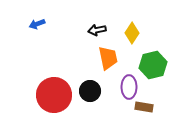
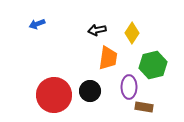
orange trapezoid: rotated 20 degrees clockwise
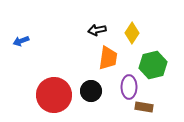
blue arrow: moved 16 px left, 17 px down
black circle: moved 1 px right
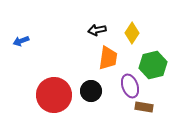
purple ellipse: moved 1 px right, 1 px up; rotated 20 degrees counterclockwise
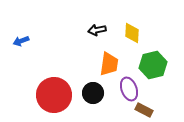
yellow diamond: rotated 30 degrees counterclockwise
orange trapezoid: moved 1 px right, 6 px down
purple ellipse: moved 1 px left, 3 px down
black circle: moved 2 px right, 2 px down
brown rectangle: moved 3 px down; rotated 18 degrees clockwise
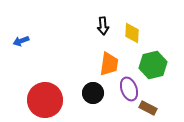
black arrow: moved 6 px right, 4 px up; rotated 84 degrees counterclockwise
red circle: moved 9 px left, 5 px down
brown rectangle: moved 4 px right, 2 px up
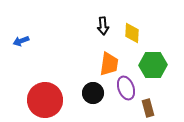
green hexagon: rotated 12 degrees clockwise
purple ellipse: moved 3 px left, 1 px up
brown rectangle: rotated 48 degrees clockwise
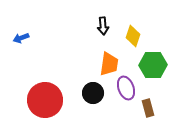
yellow diamond: moved 1 px right, 3 px down; rotated 15 degrees clockwise
blue arrow: moved 3 px up
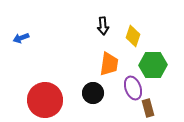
purple ellipse: moved 7 px right
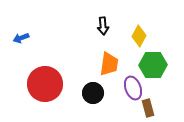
yellow diamond: moved 6 px right; rotated 10 degrees clockwise
red circle: moved 16 px up
